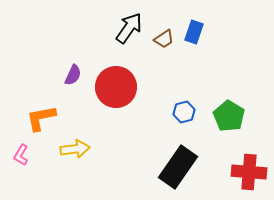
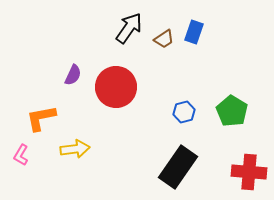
green pentagon: moved 3 px right, 5 px up
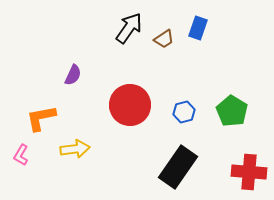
blue rectangle: moved 4 px right, 4 px up
red circle: moved 14 px right, 18 px down
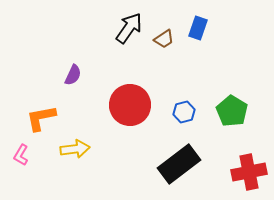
black rectangle: moved 1 px right, 3 px up; rotated 18 degrees clockwise
red cross: rotated 16 degrees counterclockwise
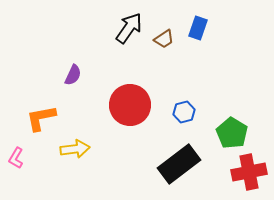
green pentagon: moved 22 px down
pink L-shape: moved 5 px left, 3 px down
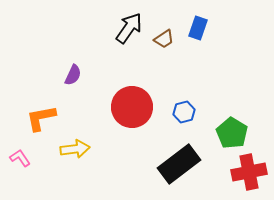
red circle: moved 2 px right, 2 px down
pink L-shape: moved 4 px right; rotated 115 degrees clockwise
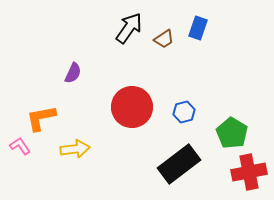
purple semicircle: moved 2 px up
pink L-shape: moved 12 px up
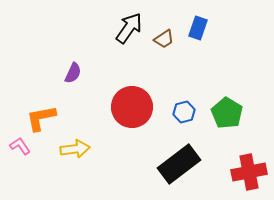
green pentagon: moved 5 px left, 20 px up
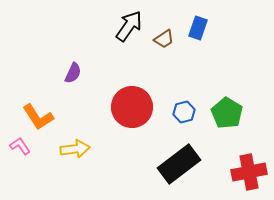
black arrow: moved 2 px up
orange L-shape: moved 3 px left, 1 px up; rotated 112 degrees counterclockwise
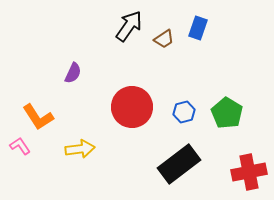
yellow arrow: moved 5 px right
